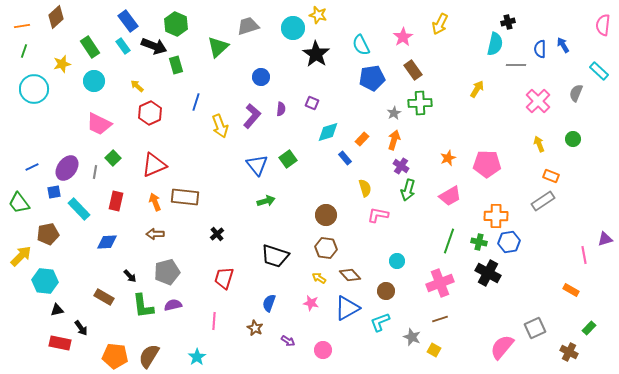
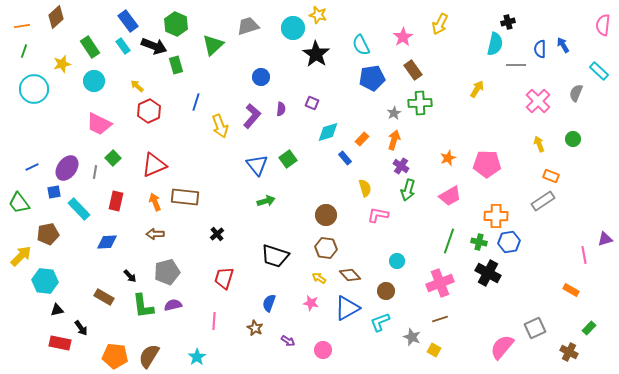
green triangle at (218, 47): moved 5 px left, 2 px up
red hexagon at (150, 113): moved 1 px left, 2 px up
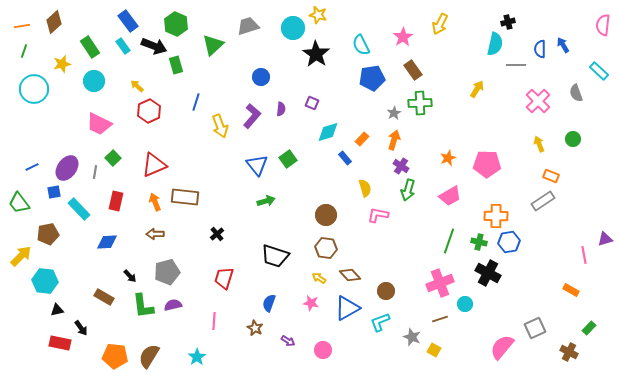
brown diamond at (56, 17): moved 2 px left, 5 px down
gray semicircle at (576, 93): rotated 42 degrees counterclockwise
cyan circle at (397, 261): moved 68 px right, 43 px down
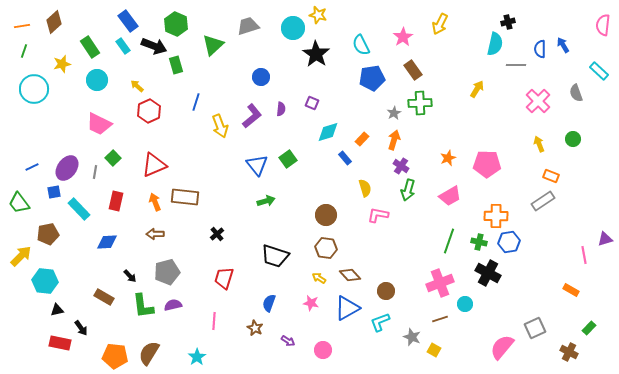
cyan circle at (94, 81): moved 3 px right, 1 px up
purple L-shape at (252, 116): rotated 10 degrees clockwise
brown semicircle at (149, 356): moved 3 px up
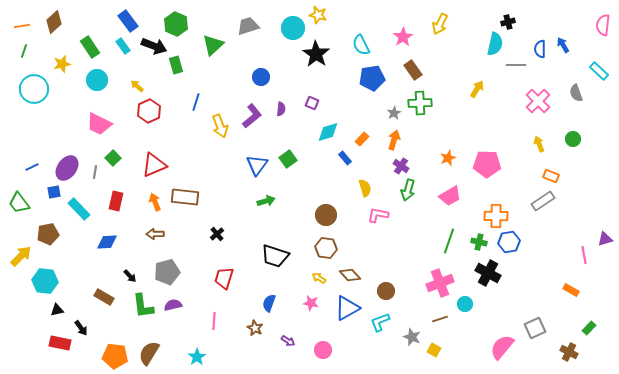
blue triangle at (257, 165): rotated 15 degrees clockwise
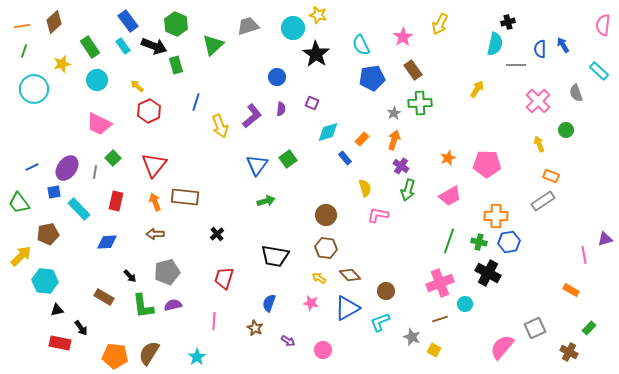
blue circle at (261, 77): moved 16 px right
green circle at (573, 139): moved 7 px left, 9 px up
red triangle at (154, 165): rotated 28 degrees counterclockwise
black trapezoid at (275, 256): rotated 8 degrees counterclockwise
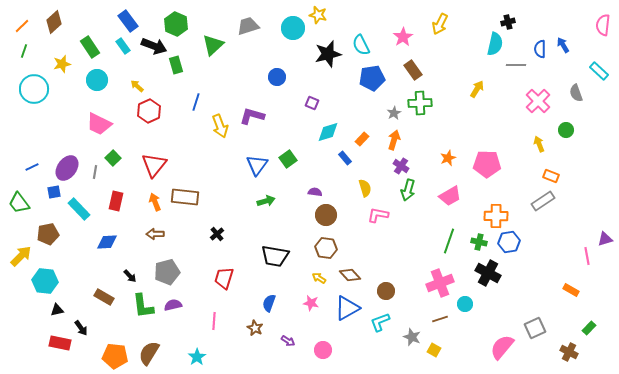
orange line at (22, 26): rotated 35 degrees counterclockwise
black star at (316, 54): moved 12 px right; rotated 24 degrees clockwise
purple semicircle at (281, 109): moved 34 px right, 83 px down; rotated 88 degrees counterclockwise
purple L-shape at (252, 116): rotated 125 degrees counterclockwise
pink line at (584, 255): moved 3 px right, 1 px down
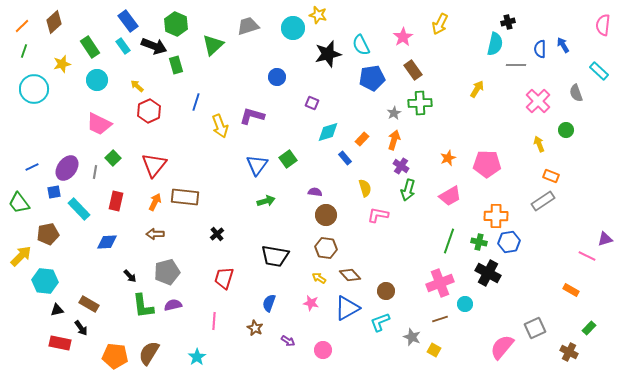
orange arrow at (155, 202): rotated 48 degrees clockwise
pink line at (587, 256): rotated 54 degrees counterclockwise
brown rectangle at (104, 297): moved 15 px left, 7 px down
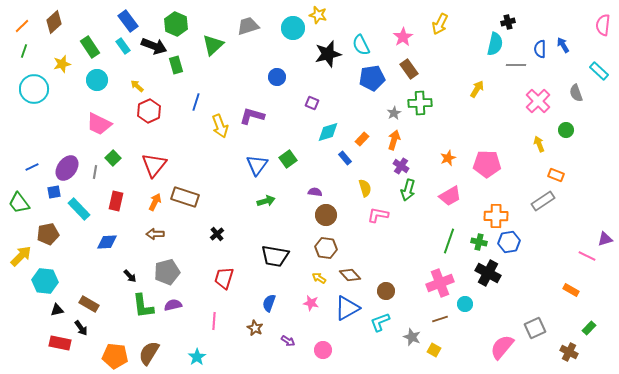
brown rectangle at (413, 70): moved 4 px left, 1 px up
orange rectangle at (551, 176): moved 5 px right, 1 px up
brown rectangle at (185, 197): rotated 12 degrees clockwise
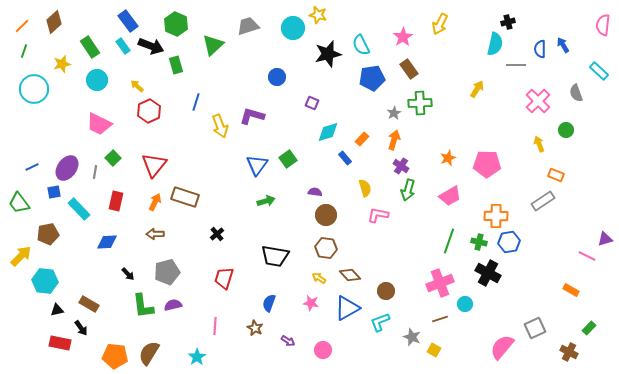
black arrow at (154, 46): moved 3 px left
black arrow at (130, 276): moved 2 px left, 2 px up
pink line at (214, 321): moved 1 px right, 5 px down
